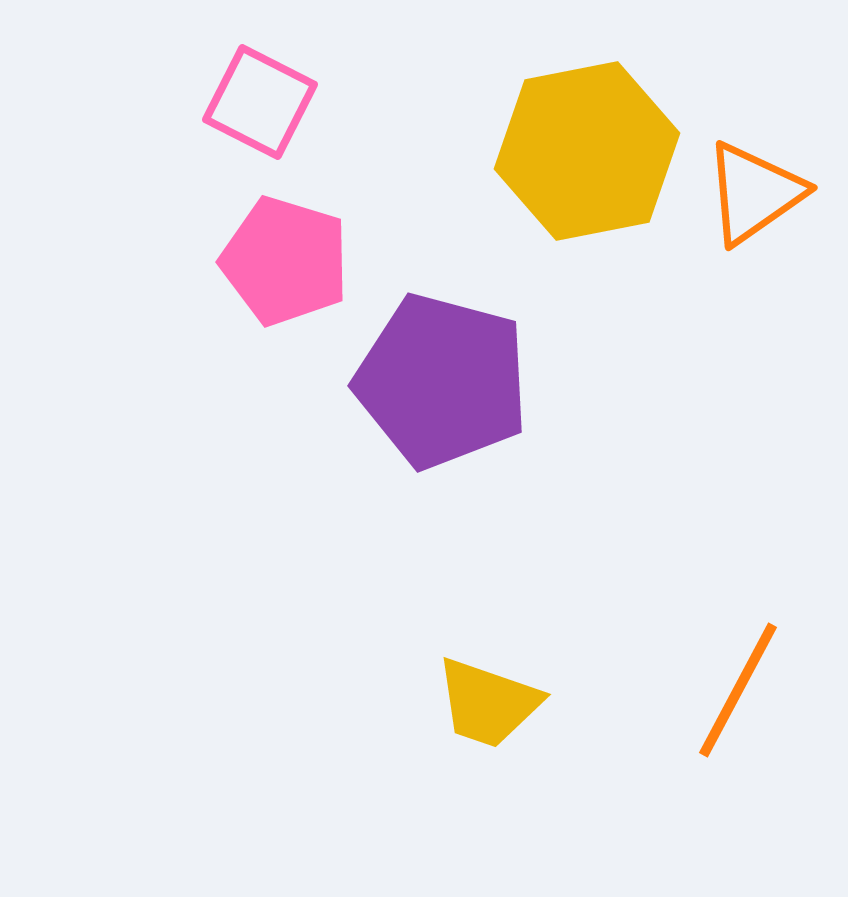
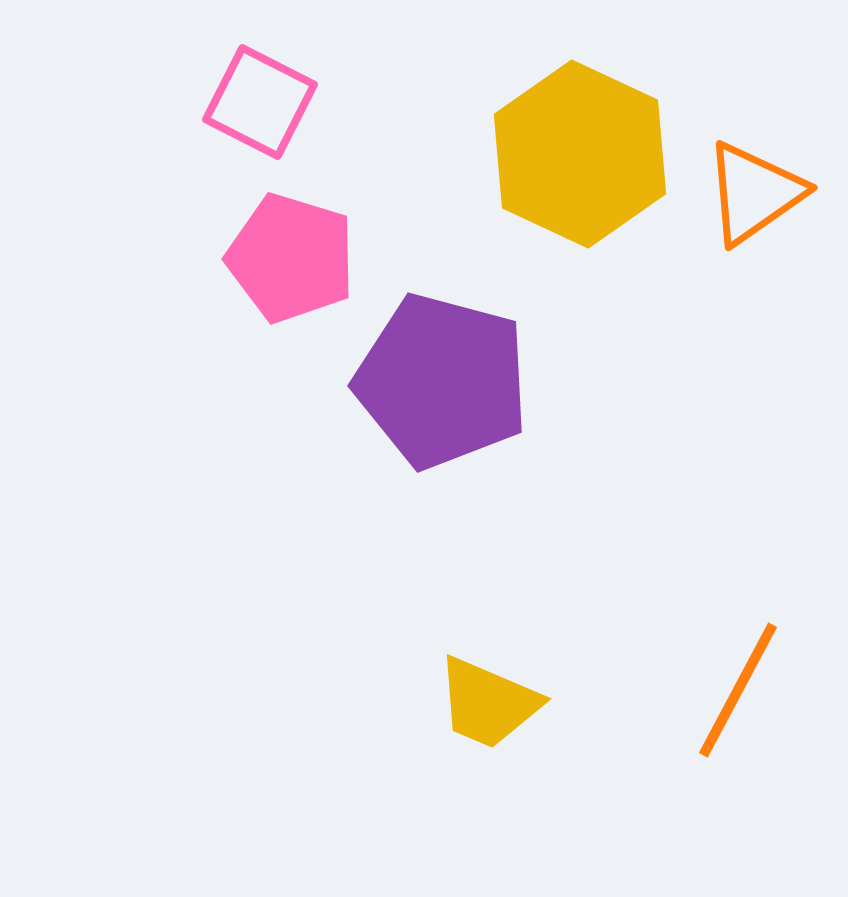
yellow hexagon: moved 7 px left, 3 px down; rotated 24 degrees counterclockwise
pink pentagon: moved 6 px right, 3 px up
yellow trapezoid: rotated 4 degrees clockwise
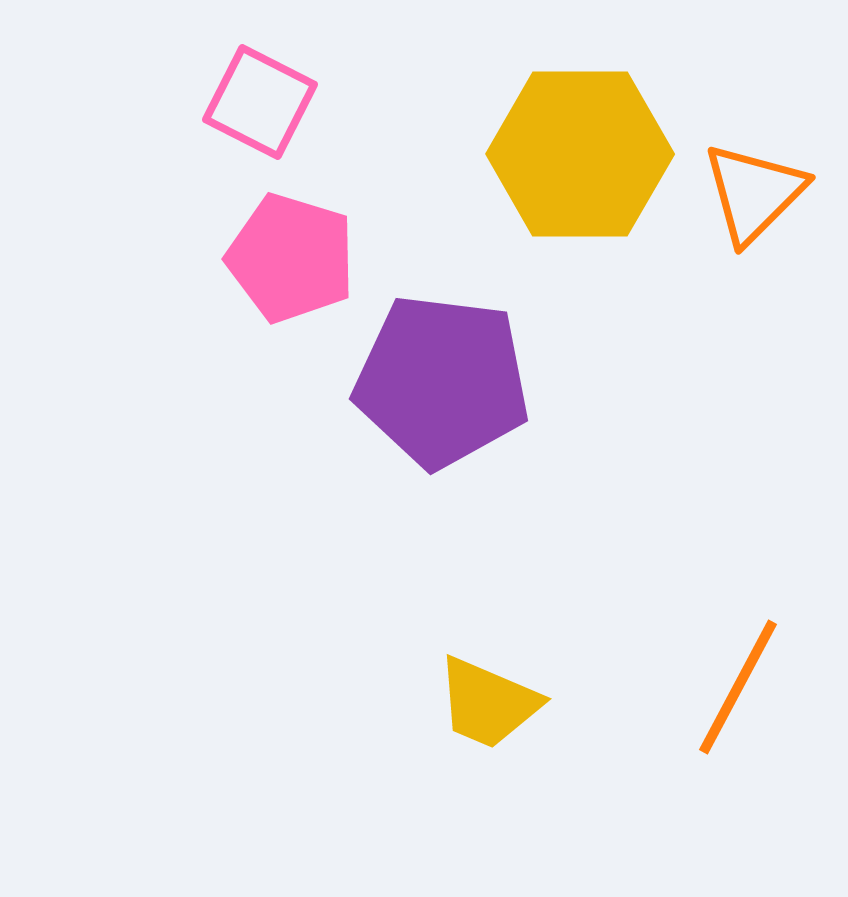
yellow hexagon: rotated 25 degrees counterclockwise
orange triangle: rotated 10 degrees counterclockwise
purple pentagon: rotated 8 degrees counterclockwise
orange line: moved 3 px up
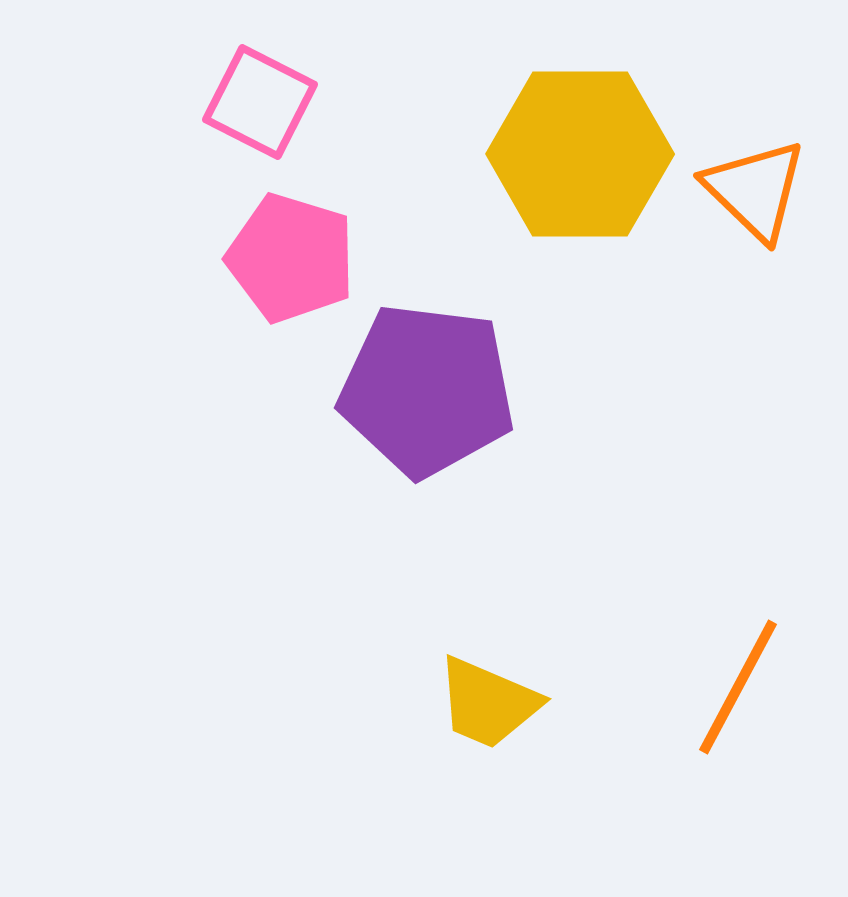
orange triangle: moved 1 px right, 3 px up; rotated 31 degrees counterclockwise
purple pentagon: moved 15 px left, 9 px down
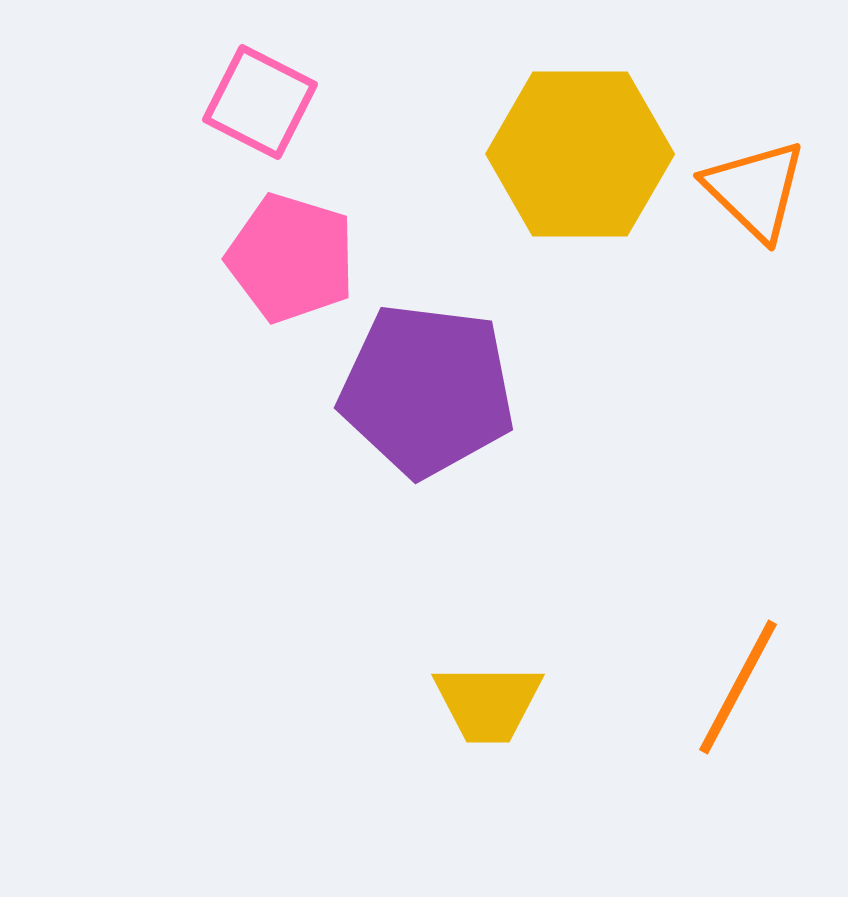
yellow trapezoid: rotated 23 degrees counterclockwise
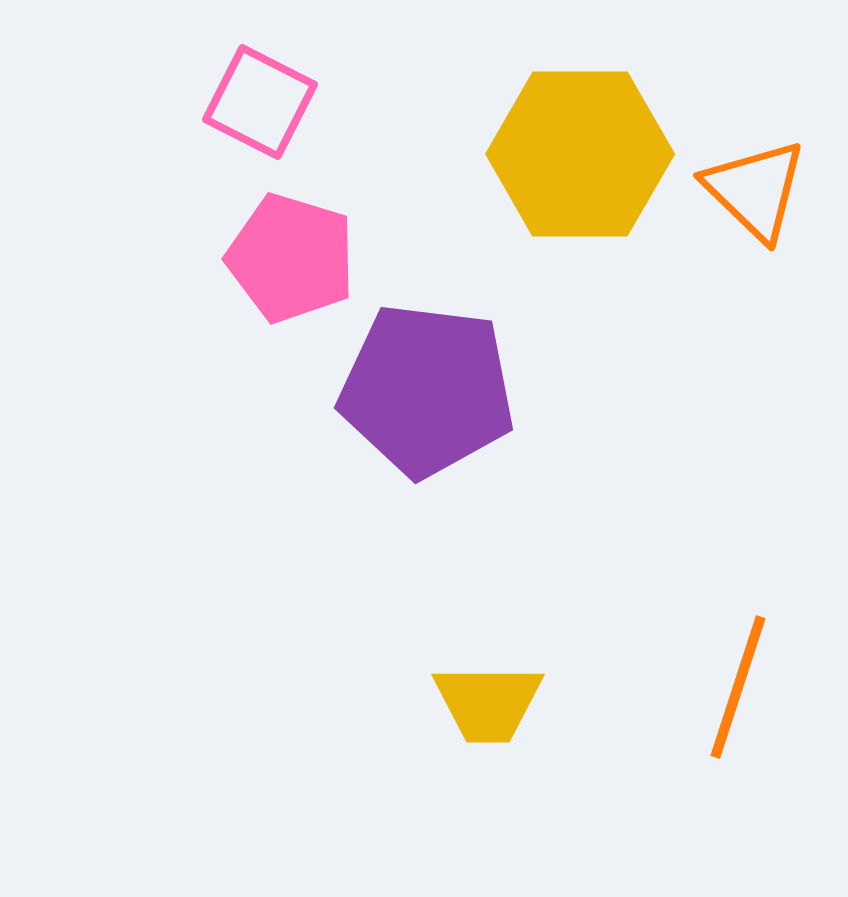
orange line: rotated 10 degrees counterclockwise
